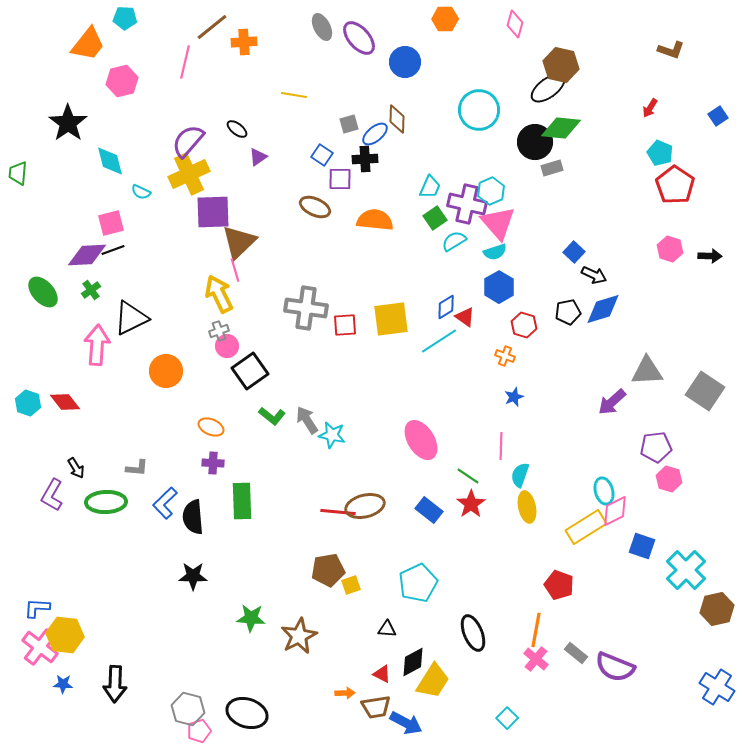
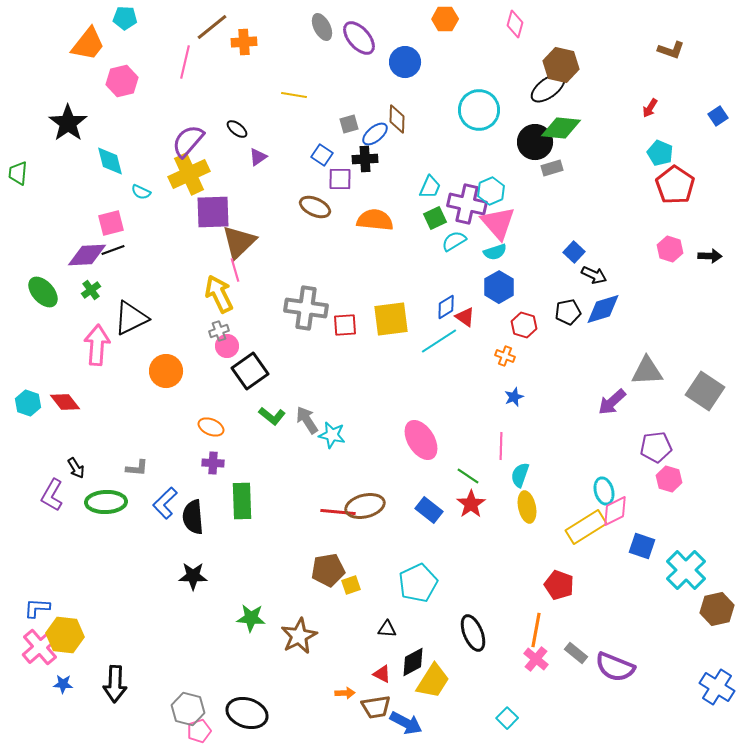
green square at (435, 218): rotated 10 degrees clockwise
pink cross at (40, 647): rotated 12 degrees clockwise
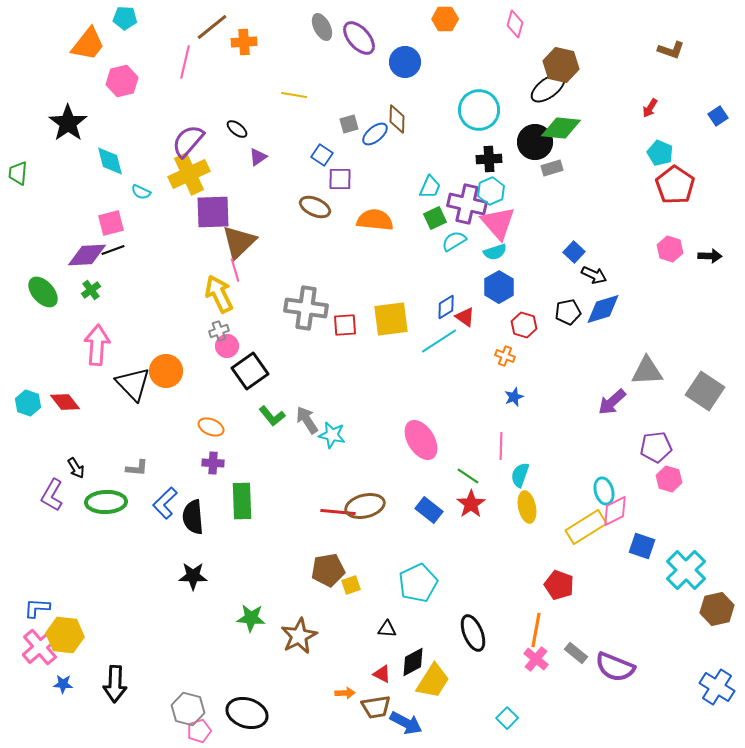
black cross at (365, 159): moved 124 px right
black triangle at (131, 318): moved 2 px right, 66 px down; rotated 48 degrees counterclockwise
green L-shape at (272, 416): rotated 12 degrees clockwise
